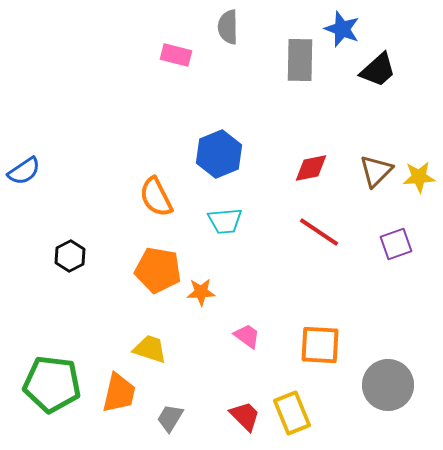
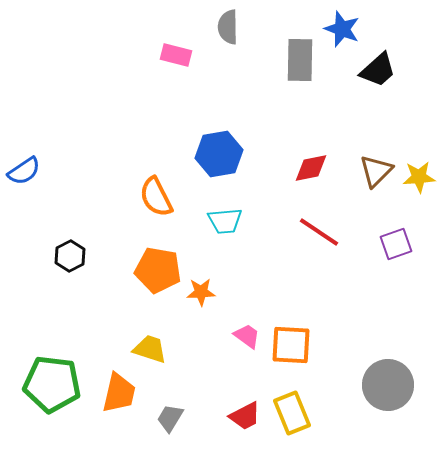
blue hexagon: rotated 12 degrees clockwise
orange square: moved 29 px left
red trapezoid: rotated 108 degrees clockwise
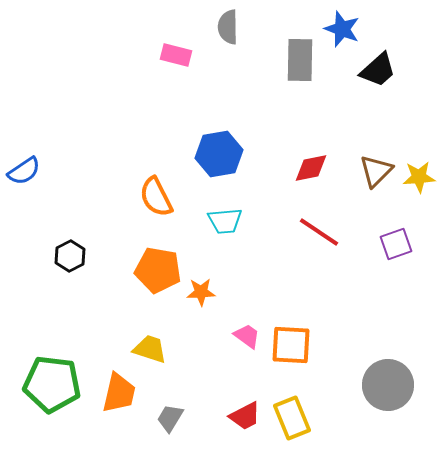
yellow rectangle: moved 5 px down
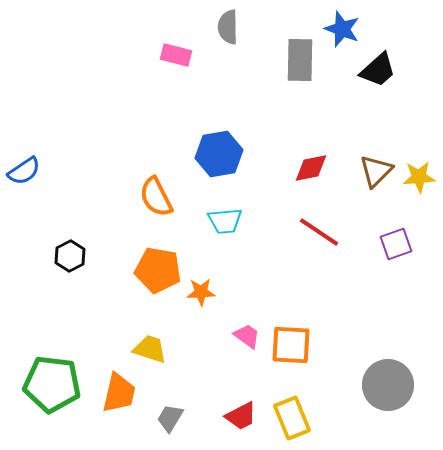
red trapezoid: moved 4 px left
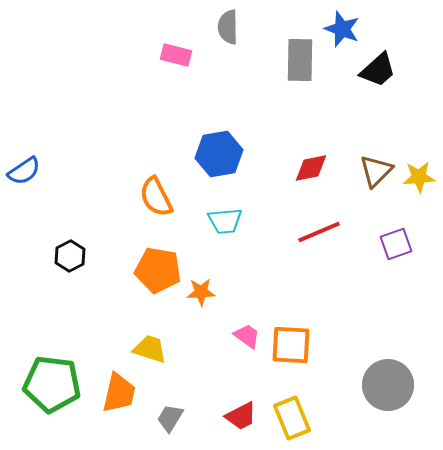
red line: rotated 57 degrees counterclockwise
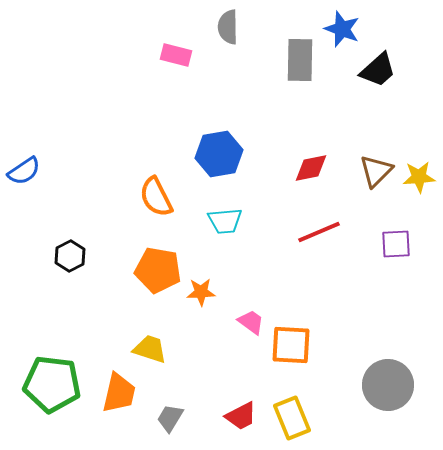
purple square: rotated 16 degrees clockwise
pink trapezoid: moved 4 px right, 14 px up
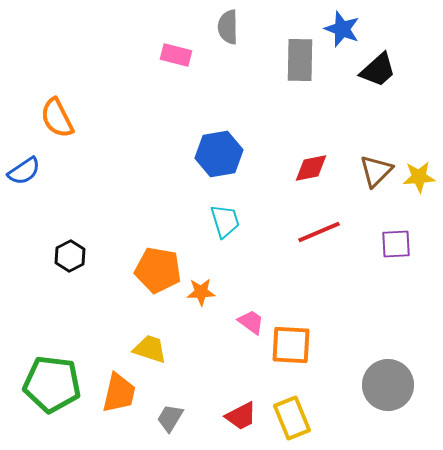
orange semicircle: moved 99 px left, 79 px up
cyan trapezoid: rotated 102 degrees counterclockwise
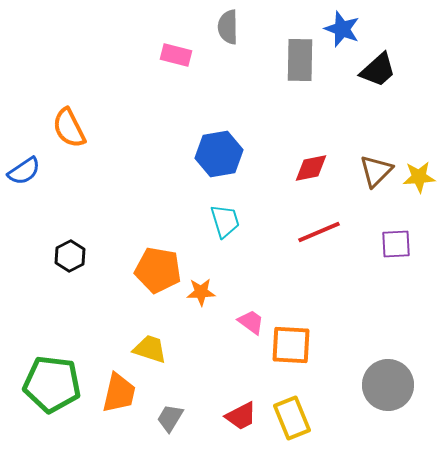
orange semicircle: moved 12 px right, 10 px down
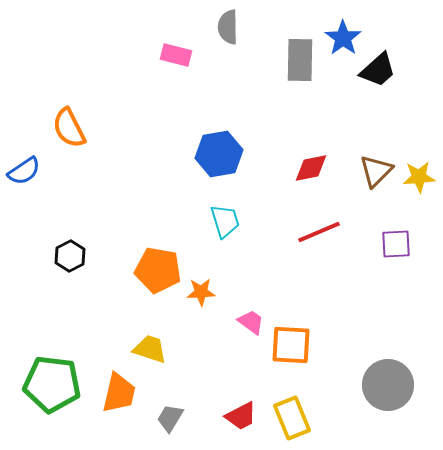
blue star: moved 1 px right, 9 px down; rotated 15 degrees clockwise
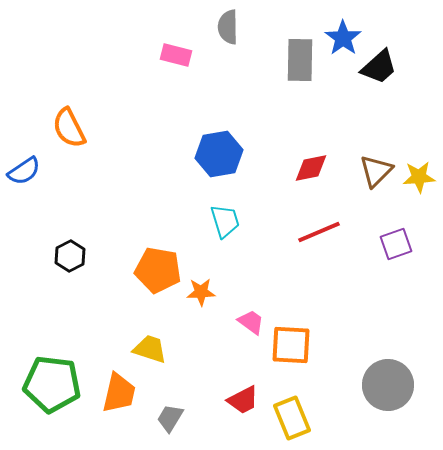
black trapezoid: moved 1 px right, 3 px up
purple square: rotated 16 degrees counterclockwise
red trapezoid: moved 2 px right, 16 px up
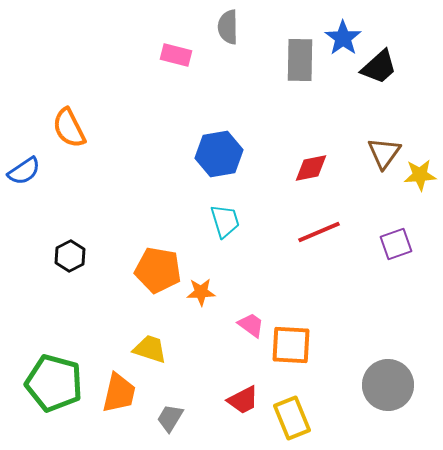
brown triangle: moved 8 px right, 18 px up; rotated 9 degrees counterclockwise
yellow star: moved 1 px right, 2 px up
pink trapezoid: moved 3 px down
green pentagon: moved 2 px right, 1 px up; rotated 8 degrees clockwise
